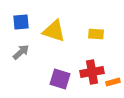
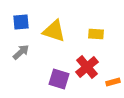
red cross: moved 5 px left, 5 px up; rotated 30 degrees counterclockwise
purple square: moved 1 px left
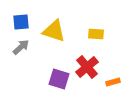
gray arrow: moved 5 px up
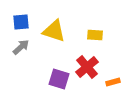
yellow rectangle: moved 1 px left, 1 px down
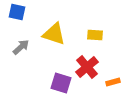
blue square: moved 4 px left, 10 px up; rotated 18 degrees clockwise
yellow triangle: moved 3 px down
purple square: moved 2 px right, 4 px down
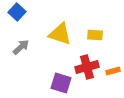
blue square: rotated 30 degrees clockwise
yellow triangle: moved 6 px right
red cross: rotated 25 degrees clockwise
orange rectangle: moved 11 px up
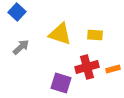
orange rectangle: moved 2 px up
